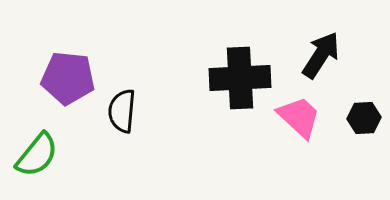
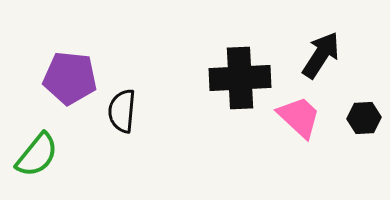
purple pentagon: moved 2 px right
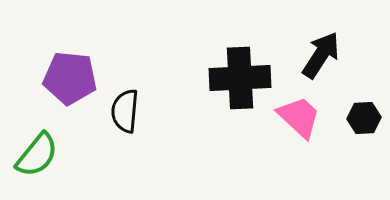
black semicircle: moved 3 px right
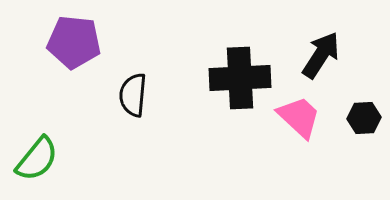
purple pentagon: moved 4 px right, 36 px up
black semicircle: moved 8 px right, 16 px up
green semicircle: moved 4 px down
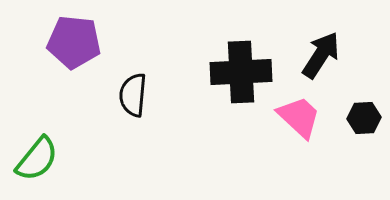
black cross: moved 1 px right, 6 px up
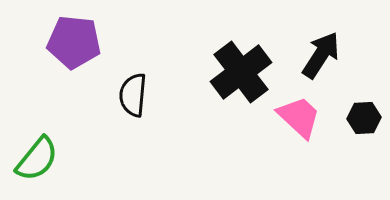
black cross: rotated 34 degrees counterclockwise
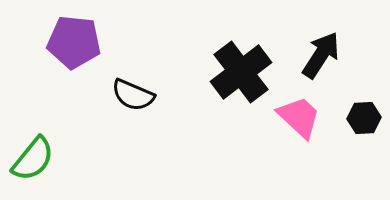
black semicircle: rotated 72 degrees counterclockwise
green semicircle: moved 4 px left
